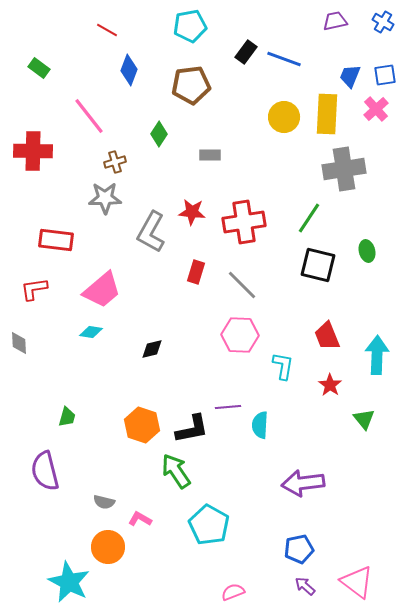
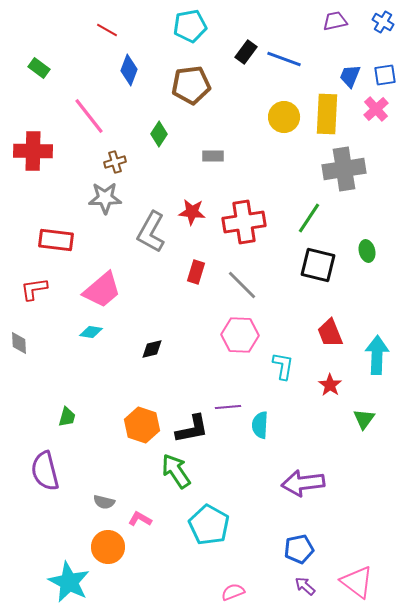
gray rectangle at (210, 155): moved 3 px right, 1 px down
red trapezoid at (327, 336): moved 3 px right, 3 px up
green triangle at (364, 419): rotated 15 degrees clockwise
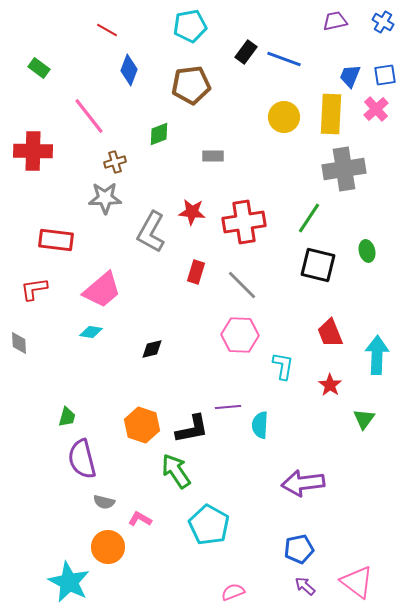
yellow rectangle at (327, 114): moved 4 px right
green diamond at (159, 134): rotated 35 degrees clockwise
purple semicircle at (45, 471): moved 37 px right, 12 px up
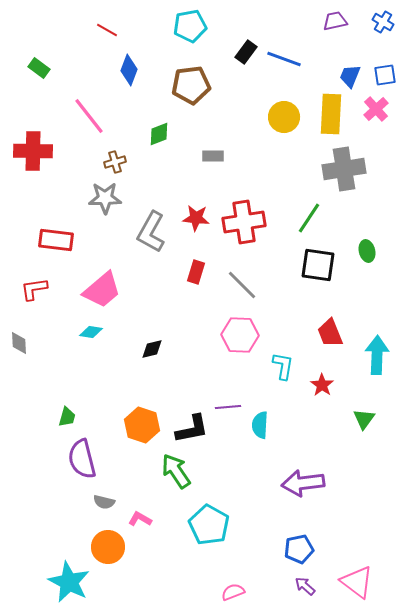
red star at (192, 212): moved 4 px right, 6 px down
black square at (318, 265): rotated 6 degrees counterclockwise
red star at (330, 385): moved 8 px left
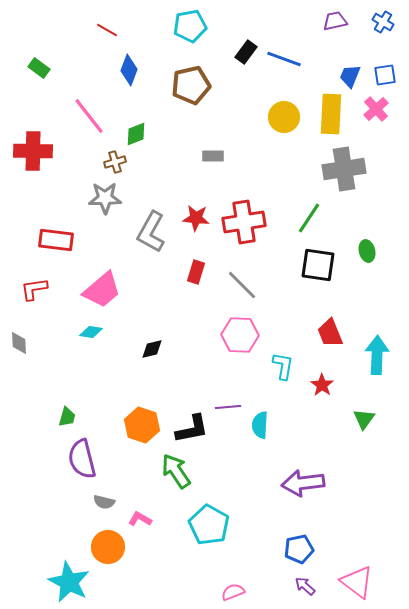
brown pentagon at (191, 85): rotated 6 degrees counterclockwise
green diamond at (159, 134): moved 23 px left
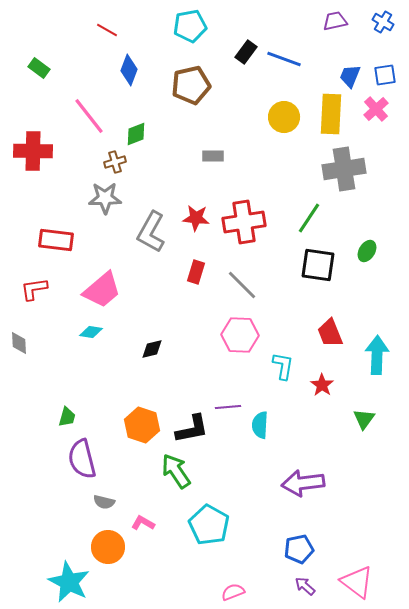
green ellipse at (367, 251): rotated 45 degrees clockwise
pink L-shape at (140, 519): moved 3 px right, 4 px down
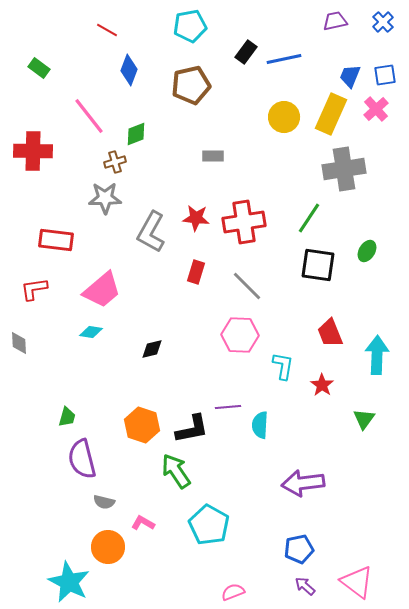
blue cross at (383, 22): rotated 15 degrees clockwise
blue line at (284, 59): rotated 32 degrees counterclockwise
yellow rectangle at (331, 114): rotated 21 degrees clockwise
gray line at (242, 285): moved 5 px right, 1 px down
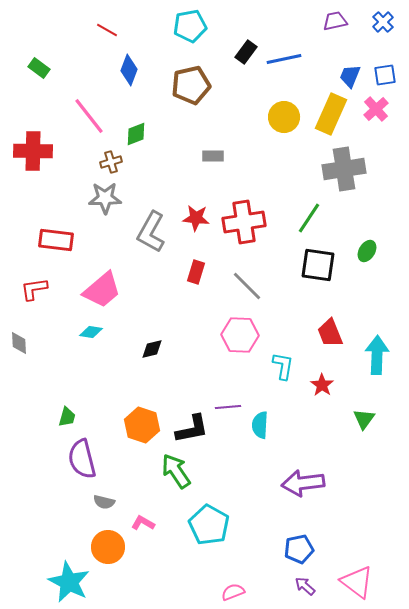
brown cross at (115, 162): moved 4 px left
